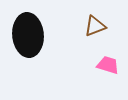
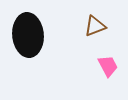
pink trapezoid: moved 1 px down; rotated 45 degrees clockwise
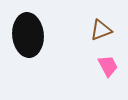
brown triangle: moved 6 px right, 4 px down
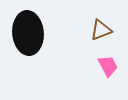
black ellipse: moved 2 px up
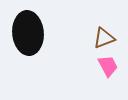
brown triangle: moved 3 px right, 8 px down
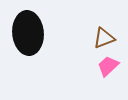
pink trapezoid: rotated 105 degrees counterclockwise
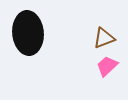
pink trapezoid: moved 1 px left
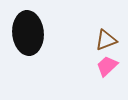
brown triangle: moved 2 px right, 2 px down
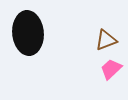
pink trapezoid: moved 4 px right, 3 px down
